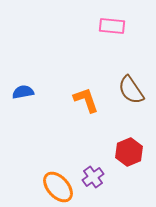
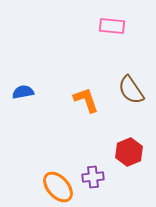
purple cross: rotated 30 degrees clockwise
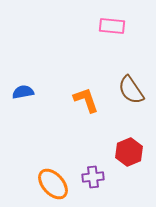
orange ellipse: moved 5 px left, 3 px up
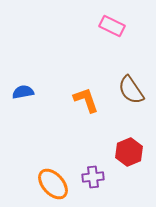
pink rectangle: rotated 20 degrees clockwise
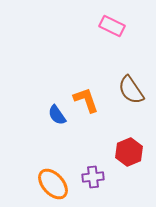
blue semicircle: moved 34 px right, 23 px down; rotated 115 degrees counterclockwise
